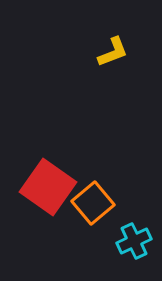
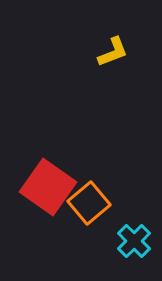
orange square: moved 4 px left
cyan cross: rotated 20 degrees counterclockwise
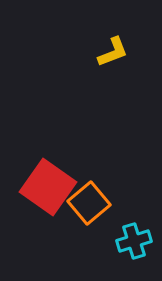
cyan cross: rotated 28 degrees clockwise
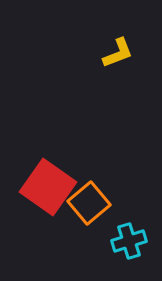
yellow L-shape: moved 5 px right, 1 px down
cyan cross: moved 5 px left
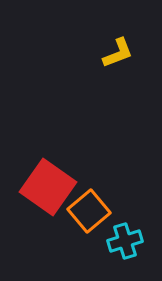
orange square: moved 8 px down
cyan cross: moved 4 px left
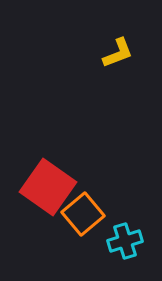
orange square: moved 6 px left, 3 px down
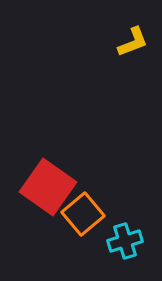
yellow L-shape: moved 15 px right, 11 px up
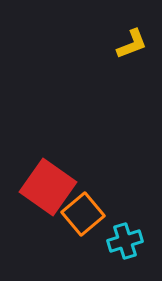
yellow L-shape: moved 1 px left, 2 px down
